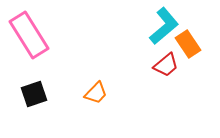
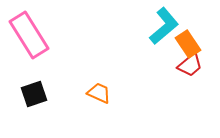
red trapezoid: moved 24 px right
orange trapezoid: moved 3 px right; rotated 110 degrees counterclockwise
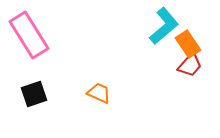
red trapezoid: rotated 8 degrees counterclockwise
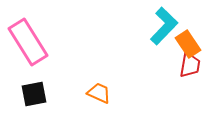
cyan L-shape: rotated 6 degrees counterclockwise
pink rectangle: moved 1 px left, 7 px down
red trapezoid: rotated 32 degrees counterclockwise
black square: rotated 8 degrees clockwise
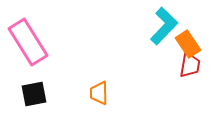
orange trapezoid: rotated 115 degrees counterclockwise
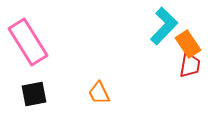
orange trapezoid: rotated 25 degrees counterclockwise
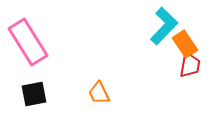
orange rectangle: moved 3 px left
